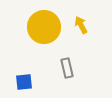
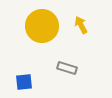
yellow circle: moved 2 px left, 1 px up
gray rectangle: rotated 60 degrees counterclockwise
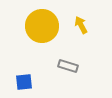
gray rectangle: moved 1 px right, 2 px up
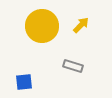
yellow arrow: rotated 72 degrees clockwise
gray rectangle: moved 5 px right
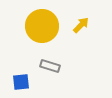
gray rectangle: moved 23 px left
blue square: moved 3 px left
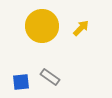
yellow arrow: moved 3 px down
gray rectangle: moved 11 px down; rotated 18 degrees clockwise
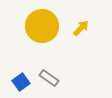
gray rectangle: moved 1 px left, 1 px down
blue square: rotated 30 degrees counterclockwise
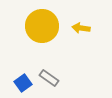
yellow arrow: rotated 126 degrees counterclockwise
blue square: moved 2 px right, 1 px down
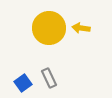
yellow circle: moved 7 px right, 2 px down
gray rectangle: rotated 30 degrees clockwise
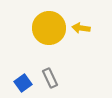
gray rectangle: moved 1 px right
